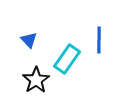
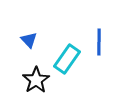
blue line: moved 2 px down
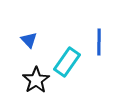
cyan rectangle: moved 3 px down
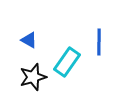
blue triangle: rotated 18 degrees counterclockwise
black star: moved 3 px left, 3 px up; rotated 16 degrees clockwise
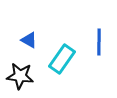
cyan rectangle: moved 5 px left, 3 px up
black star: moved 13 px left, 1 px up; rotated 24 degrees clockwise
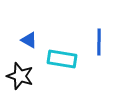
cyan rectangle: rotated 64 degrees clockwise
black star: rotated 12 degrees clockwise
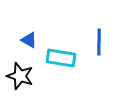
cyan rectangle: moved 1 px left, 1 px up
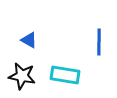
cyan rectangle: moved 4 px right, 17 px down
black star: moved 2 px right; rotated 8 degrees counterclockwise
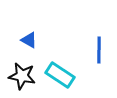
blue line: moved 8 px down
cyan rectangle: moved 5 px left; rotated 24 degrees clockwise
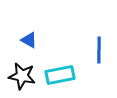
cyan rectangle: rotated 44 degrees counterclockwise
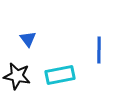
blue triangle: moved 1 px left, 1 px up; rotated 24 degrees clockwise
black star: moved 5 px left
